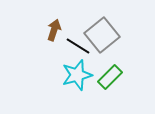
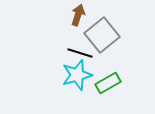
brown arrow: moved 24 px right, 15 px up
black line: moved 2 px right, 7 px down; rotated 15 degrees counterclockwise
green rectangle: moved 2 px left, 6 px down; rotated 15 degrees clockwise
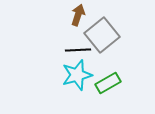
black line: moved 2 px left, 3 px up; rotated 20 degrees counterclockwise
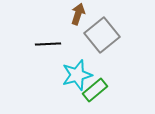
brown arrow: moved 1 px up
black line: moved 30 px left, 6 px up
green rectangle: moved 13 px left, 7 px down; rotated 10 degrees counterclockwise
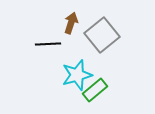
brown arrow: moved 7 px left, 9 px down
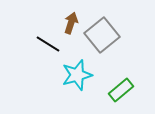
black line: rotated 35 degrees clockwise
green rectangle: moved 26 px right
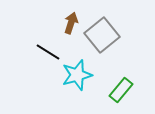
black line: moved 8 px down
green rectangle: rotated 10 degrees counterclockwise
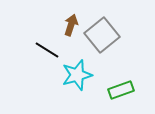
brown arrow: moved 2 px down
black line: moved 1 px left, 2 px up
green rectangle: rotated 30 degrees clockwise
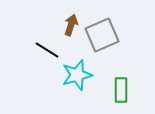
gray square: rotated 16 degrees clockwise
green rectangle: rotated 70 degrees counterclockwise
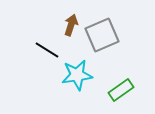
cyan star: rotated 8 degrees clockwise
green rectangle: rotated 55 degrees clockwise
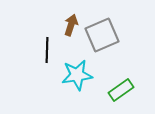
black line: rotated 60 degrees clockwise
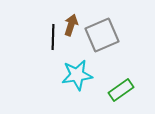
black line: moved 6 px right, 13 px up
